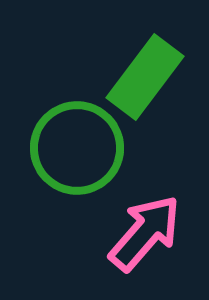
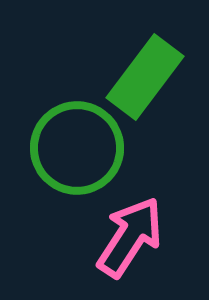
pink arrow: moved 15 px left, 4 px down; rotated 8 degrees counterclockwise
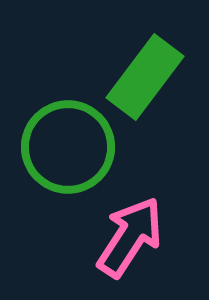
green circle: moved 9 px left, 1 px up
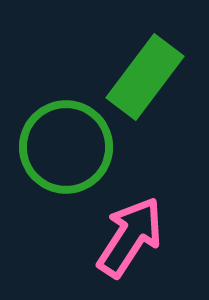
green circle: moved 2 px left
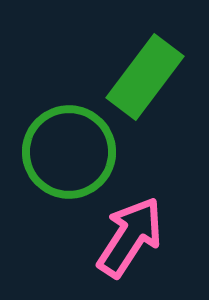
green circle: moved 3 px right, 5 px down
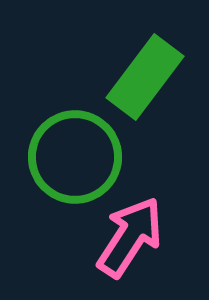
green circle: moved 6 px right, 5 px down
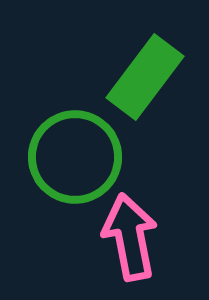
pink arrow: rotated 44 degrees counterclockwise
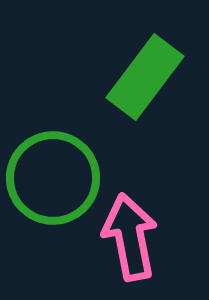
green circle: moved 22 px left, 21 px down
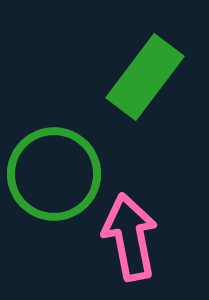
green circle: moved 1 px right, 4 px up
